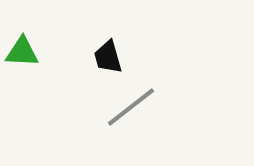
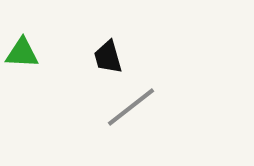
green triangle: moved 1 px down
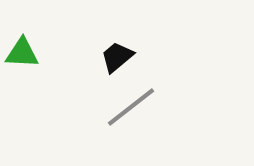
black trapezoid: moved 9 px right; rotated 66 degrees clockwise
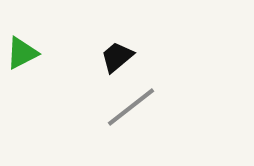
green triangle: rotated 30 degrees counterclockwise
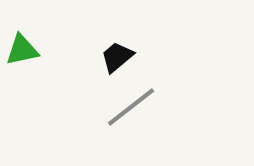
green triangle: moved 3 px up; rotated 15 degrees clockwise
